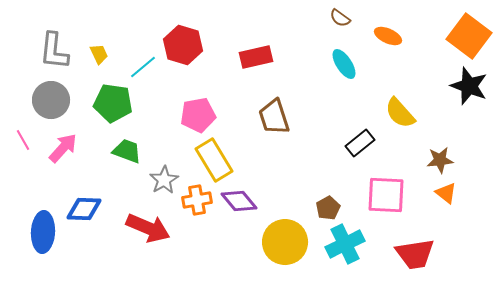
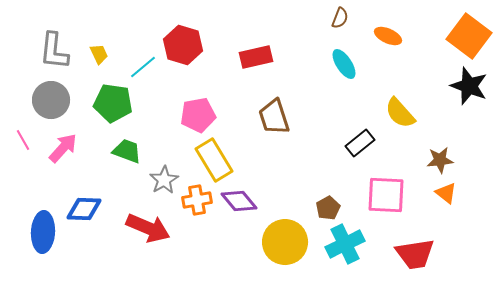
brown semicircle: rotated 105 degrees counterclockwise
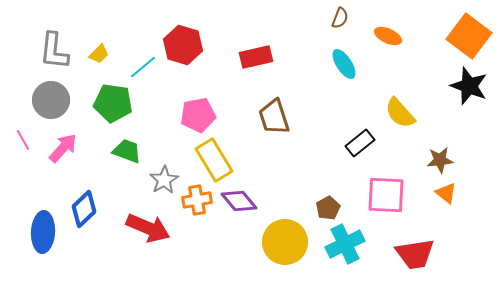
yellow trapezoid: rotated 70 degrees clockwise
blue diamond: rotated 45 degrees counterclockwise
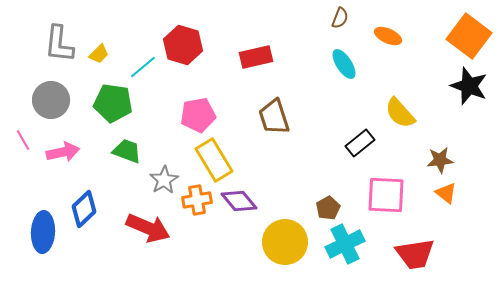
gray L-shape: moved 5 px right, 7 px up
pink arrow: moved 4 px down; rotated 36 degrees clockwise
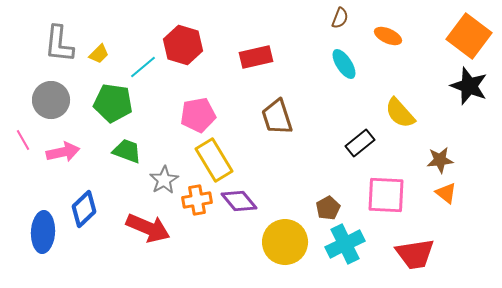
brown trapezoid: moved 3 px right
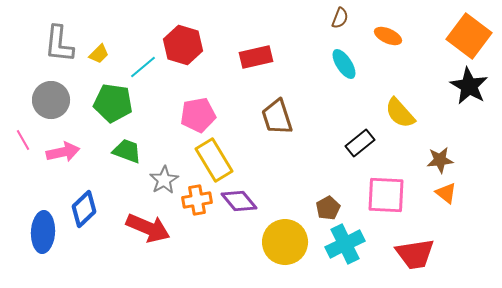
black star: rotated 9 degrees clockwise
